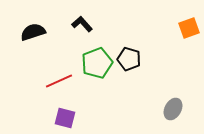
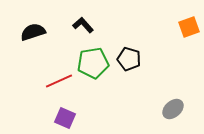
black L-shape: moved 1 px right, 1 px down
orange square: moved 1 px up
green pentagon: moved 4 px left; rotated 12 degrees clockwise
gray ellipse: rotated 20 degrees clockwise
purple square: rotated 10 degrees clockwise
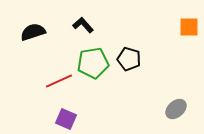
orange square: rotated 20 degrees clockwise
gray ellipse: moved 3 px right
purple square: moved 1 px right, 1 px down
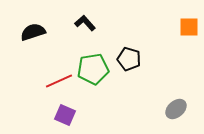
black L-shape: moved 2 px right, 2 px up
green pentagon: moved 6 px down
purple square: moved 1 px left, 4 px up
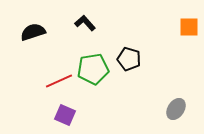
gray ellipse: rotated 15 degrees counterclockwise
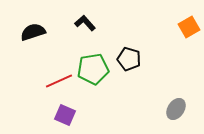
orange square: rotated 30 degrees counterclockwise
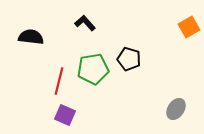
black semicircle: moved 2 px left, 5 px down; rotated 25 degrees clockwise
red line: rotated 52 degrees counterclockwise
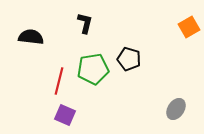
black L-shape: rotated 55 degrees clockwise
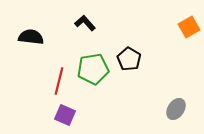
black L-shape: rotated 55 degrees counterclockwise
black pentagon: rotated 15 degrees clockwise
